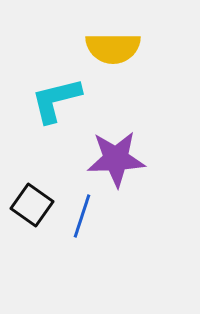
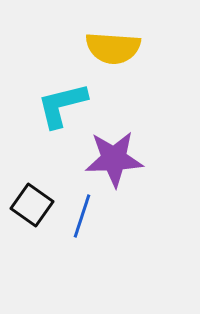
yellow semicircle: rotated 4 degrees clockwise
cyan L-shape: moved 6 px right, 5 px down
purple star: moved 2 px left
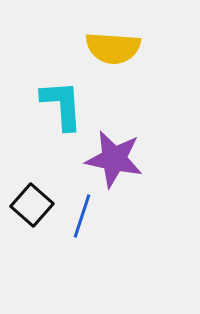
cyan L-shape: rotated 100 degrees clockwise
purple star: rotated 14 degrees clockwise
black square: rotated 6 degrees clockwise
